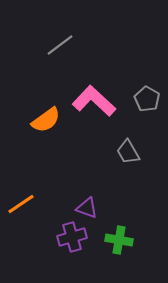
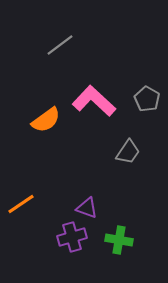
gray trapezoid: rotated 116 degrees counterclockwise
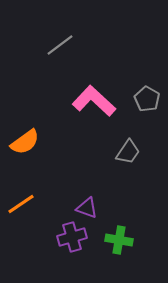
orange semicircle: moved 21 px left, 22 px down
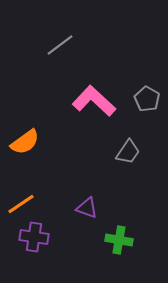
purple cross: moved 38 px left; rotated 24 degrees clockwise
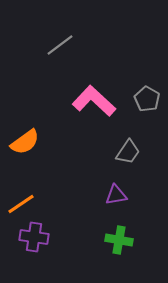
purple triangle: moved 29 px right, 13 px up; rotated 30 degrees counterclockwise
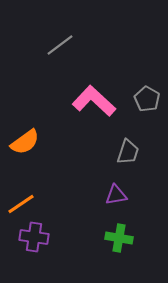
gray trapezoid: rotated 16 degrees counterclockwise
green cross: moved 2 px up
